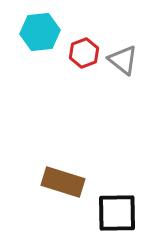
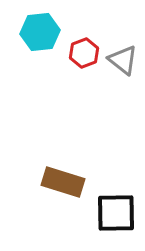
black square: moved 1 px left
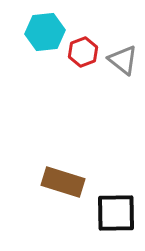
cyan hexagon: moved 5 px right
red hexagon: moved 1 px left, 1 px up
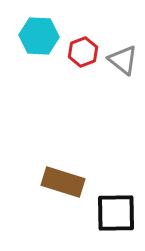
cyan hexagon: moved 6 px left, 4 px down; rotated 9 degrees clockwise
